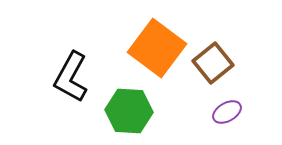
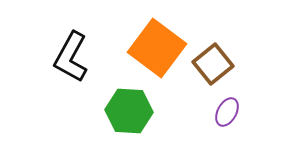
brown square: moved 1 px down
black L-shape: moved 20 px up
purple ellipse: rotated 32 degrees counterclockwise
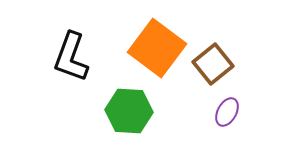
black L-shape: rotated 9 degrees counterclockwise
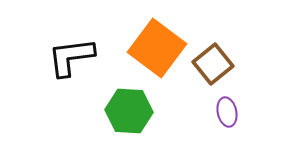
black L-shape: rotated 63 degrees clockwise
purple ellipse: rotated 40 degrees counterclockwise
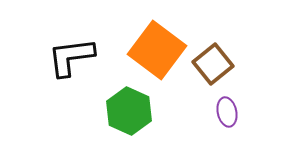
orange square: moved 2 px down
green hexagon: rotated 21 degrees clockwise
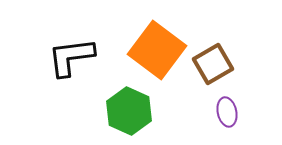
brown square: rotated 9 degrees clockwise
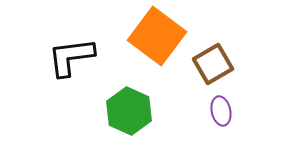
orange square: moved 14 px up
purple ellipse: moved 6 px left, 1 px up
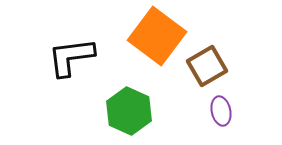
brown square: moved 6 px left, 2 px down
